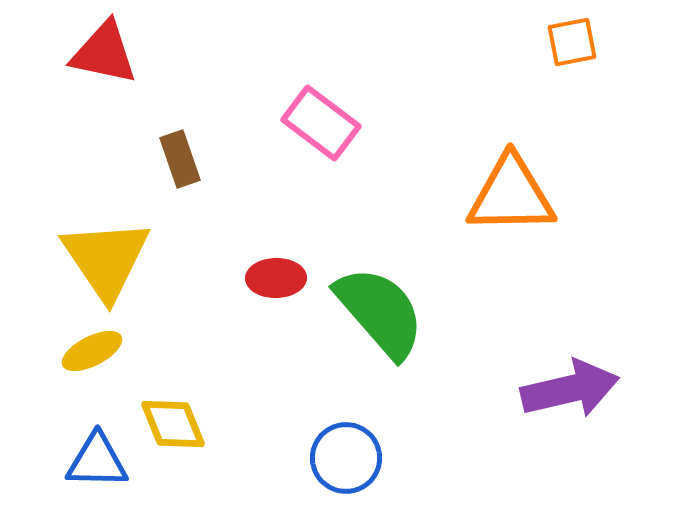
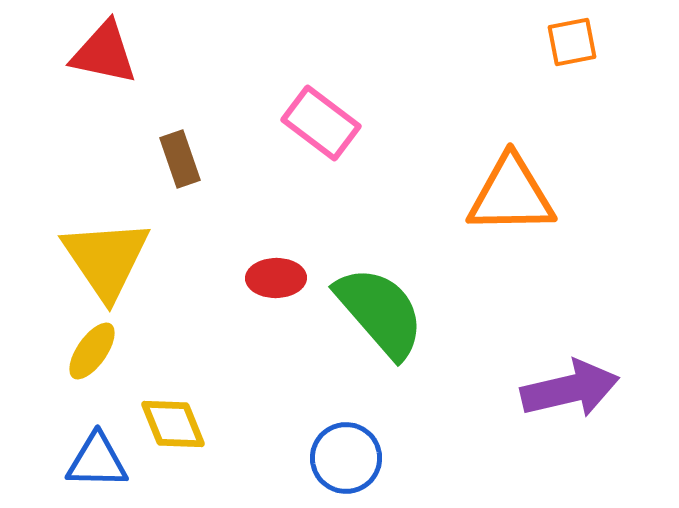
yellow ellipse: rotated 28 degrees counterclockwise
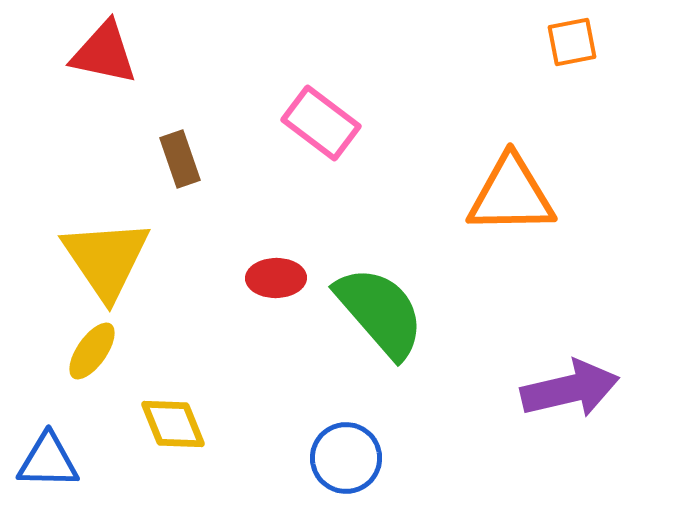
blue triangle: moved 49 px left
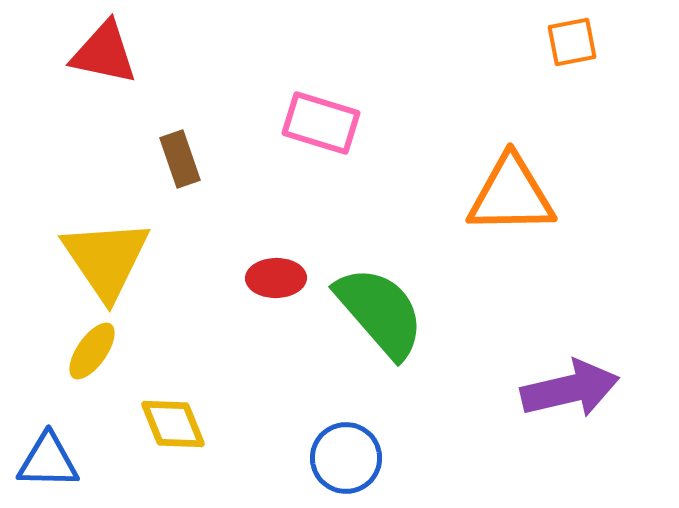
pink rectangle: rotated 20 degrees counterclockwise
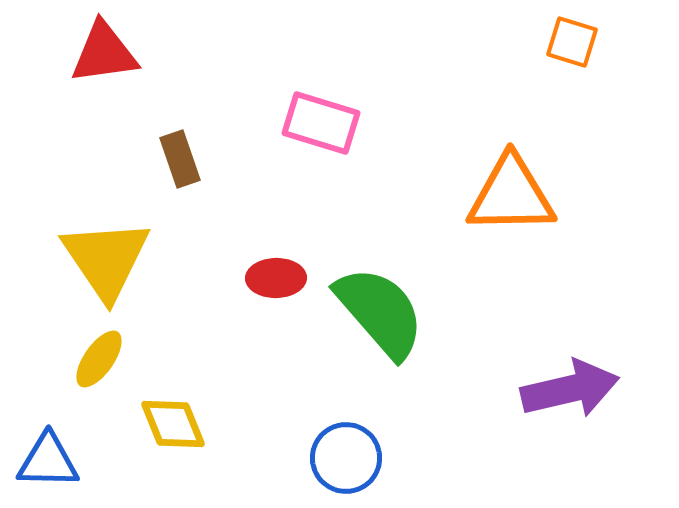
orange square: rotated 28 degrees clockwise
red triangle: rotated 20 degrees counterclockwise
yellow ellipse: moved 7 px right, 8 px down
